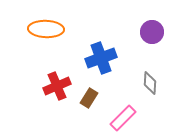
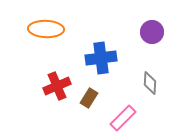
blue cross: rotated 12 degrees clockwise
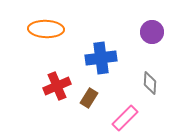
pink rectangle: moved 2 px right
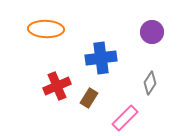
gray diamond: rotated 30 degrees clockwise
